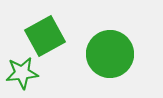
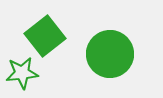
green square: rotated 9 degrees counterclockwise
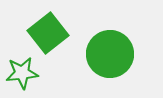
green square: moved 3 px right, 3 px up
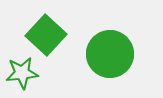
green square: moved 2 px left, 2 px down; rotated 9 degrees counterclockwise
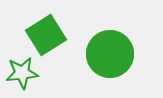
green square: rotated 15 degrees clockwise
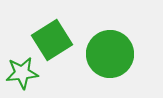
green square: moved 6 px right, 5 px down
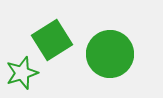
green star: rotated 12 degrees counterclockwise
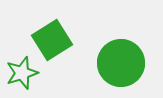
green circle: moved 11 px right, 9 px down
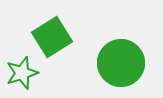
green square: moved 3 px up
